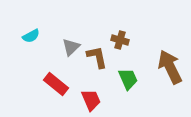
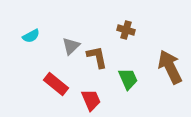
brown cross: moved 6 px right, 10 px up
gray triangle: moved 1 px up
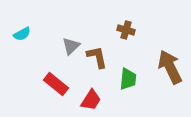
cyan semicircle: moved 9 px left, 2 px up
green trapezoid: rotated 30 degrees clockwise
red trapezoid: rotated 55 degrees clockwise
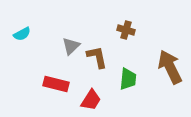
red rectangle: rotated 25 degrees counterclockwise
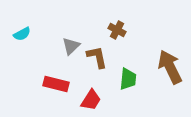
brown cross: moved 9 px left; rotated 12 degrees clockwise
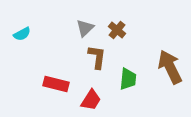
brown cross: rotated 12 degrees clockwise
gray triangle: moved 14 px right, 18 px up
brown L-shape: rotated 20 degrees clockwise
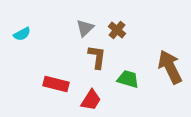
green trapezoid: rotated 80 degrees counterclockwise
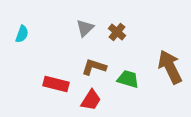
brown cross: moved 2 px down
cyan semicircle: rotated 42 degrees counterclockwise
brown L-shape: moved 3 px left, 10 px down; rotated 80 degrees counterclockwise
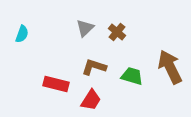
green trapezoid: moved 4 px right, 3 px up
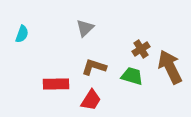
brown cross: moved 24 px right, 17 px down; rotated 18 degrees clockwise
red rectangle: rotated 15 degrees counterclockwise
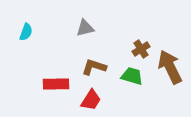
gray triangle: rotated 30 degrees clockwise
cyan semicircle: moved 4 px right, 2 px up
